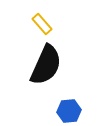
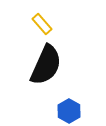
blue hexagon: rotated 25 degrees counterclockwise
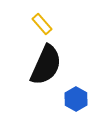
blue hexagon: moved 7 px right, 12 px up
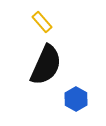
yellow rectangle: moved 2 px up
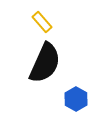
black semicircle: moved 1 px left, 2 px up
